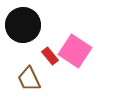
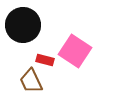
red rectangle: moved 5 px left, 4 px down; rotated 36 degrees counterclockwise
brown trapezoid: moved 2 px right, 2 px down
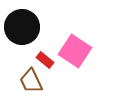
black circle: moved 1 px left, 2 px down
red rectangle: rotated 24 degrees clockwise
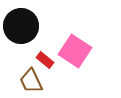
black circle: moved 1 px left, 1 px up
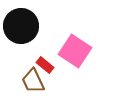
red rectangle: moved 5 px down
brown trapezoid: moved 2 px right
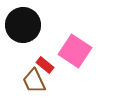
black circle: moved 2 px right, 1 px up
brown trapezoid: moved 1 px right
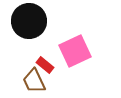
black circle: moved 6 px right, 4 px up
pink square: rotated 32 degrees clockwise
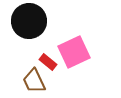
pink square: moved 1 px left, 1 px down
red rectangle: moved 3 px right, 3 px up
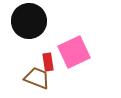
red rectangle: rotated 42 degrees clockwise
brown trapezoid: moved 3 px right, 3 px up; rotated 136 degrees clockwise
